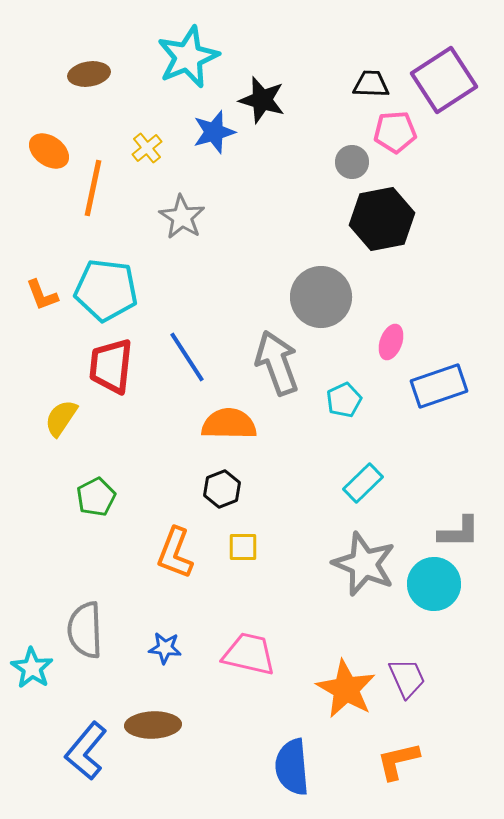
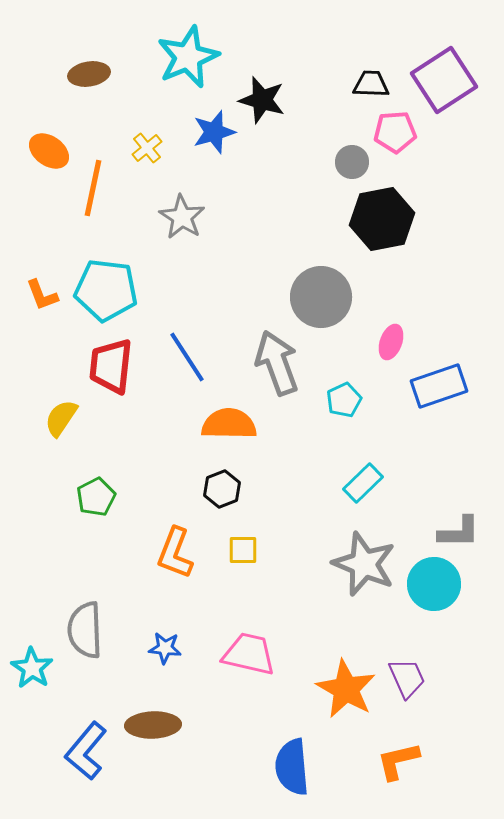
yellow square at (243, 547): moved 3 px down
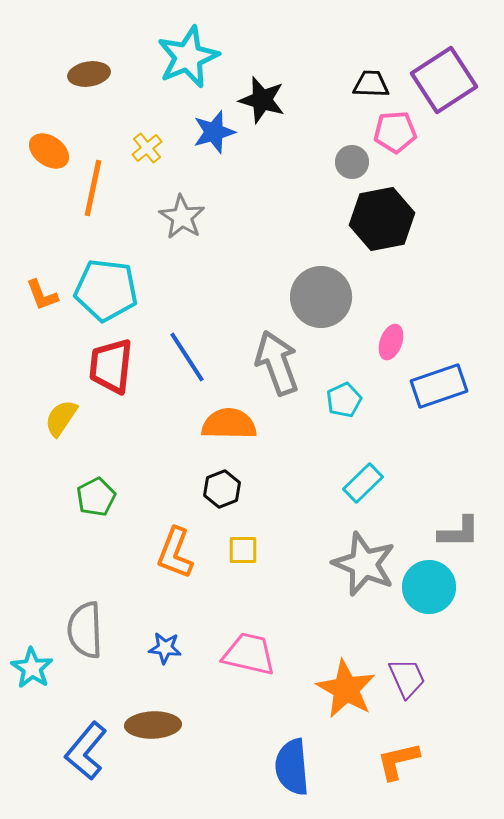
cyan circle at (434, 584): moved 5 px left, 3 px down
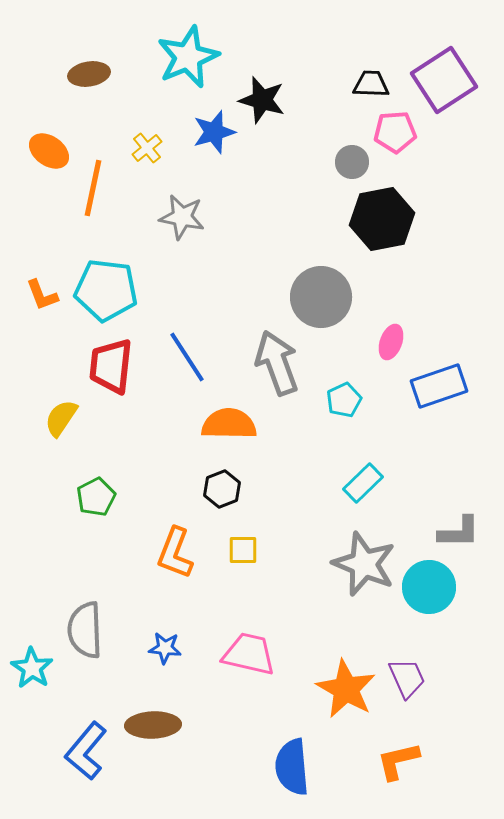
gray star at (182, 217): rotated 21 degrees counterclockwise
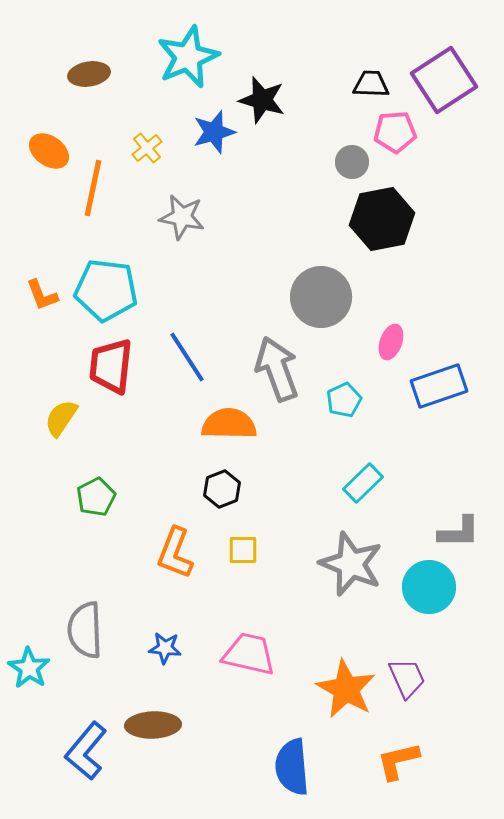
gray arrow at (277, 363): moved 6 px down
gray star at (364, 564): moved 13 px left
cyan star at (32, 668): moved 3 px left
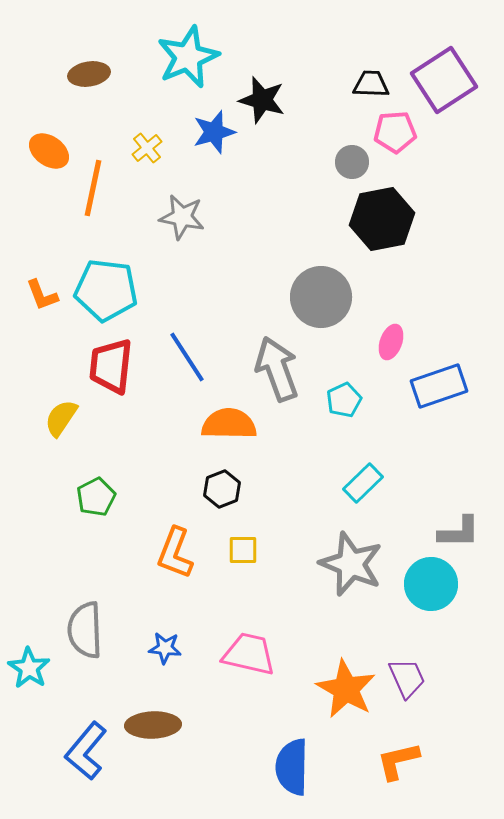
cyan circle at (429, 587): moved 2 px right, 3 px up
blue semicircle at (292, 767): rotated 6 degrees clockwise
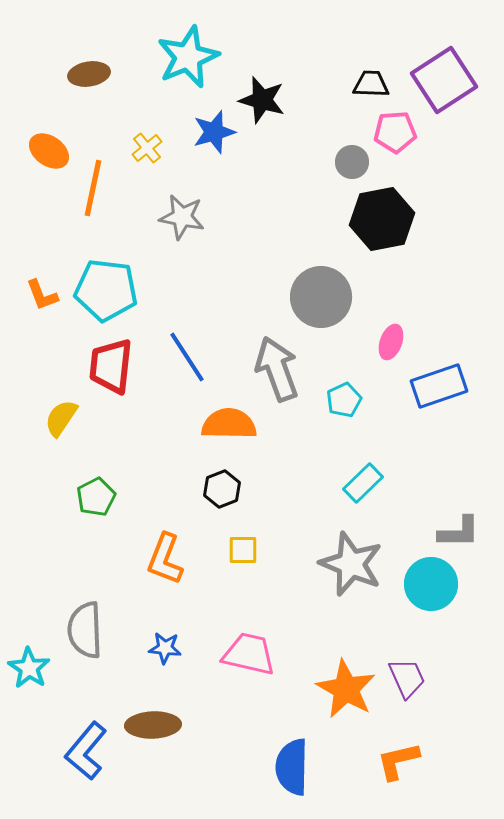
orange L-shape at (175, 553): moved 10 px left, 6 px down
